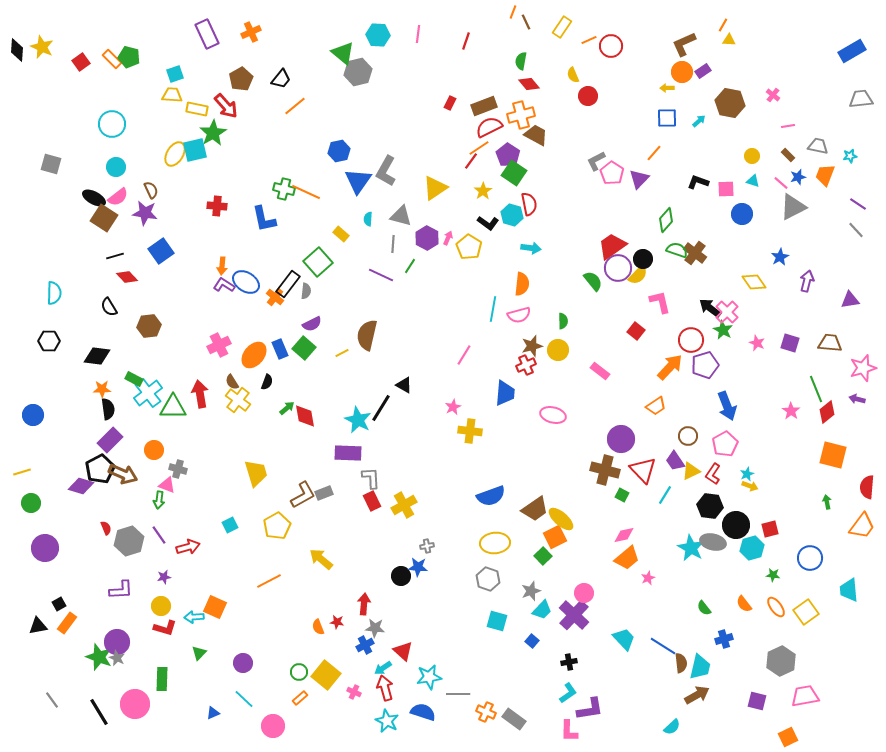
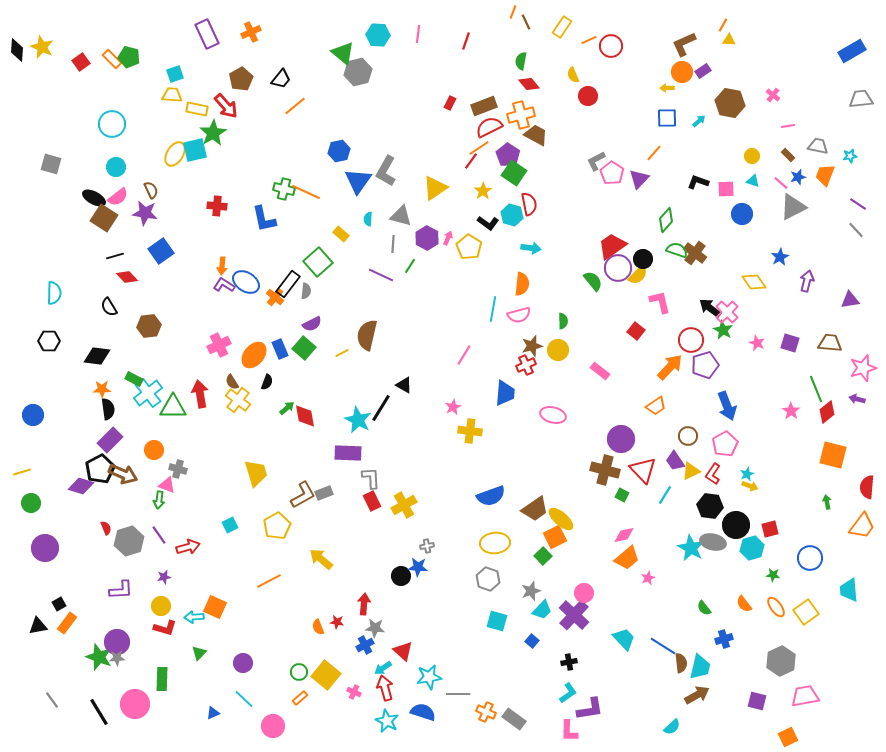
gray star at (117, 658): rotated 28 degrees counterclockwise
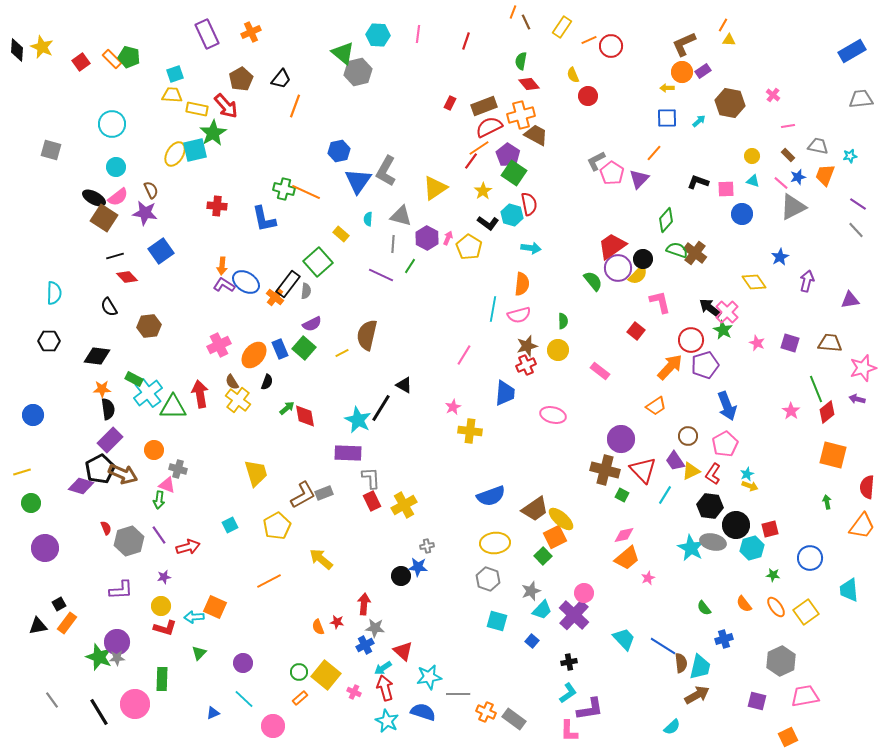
orange line at (295, 106): rotated 30 degrees counterclockwise
gray square at (51, 164): moved 14 px up
brown star at (532, 346): moved 5 px left
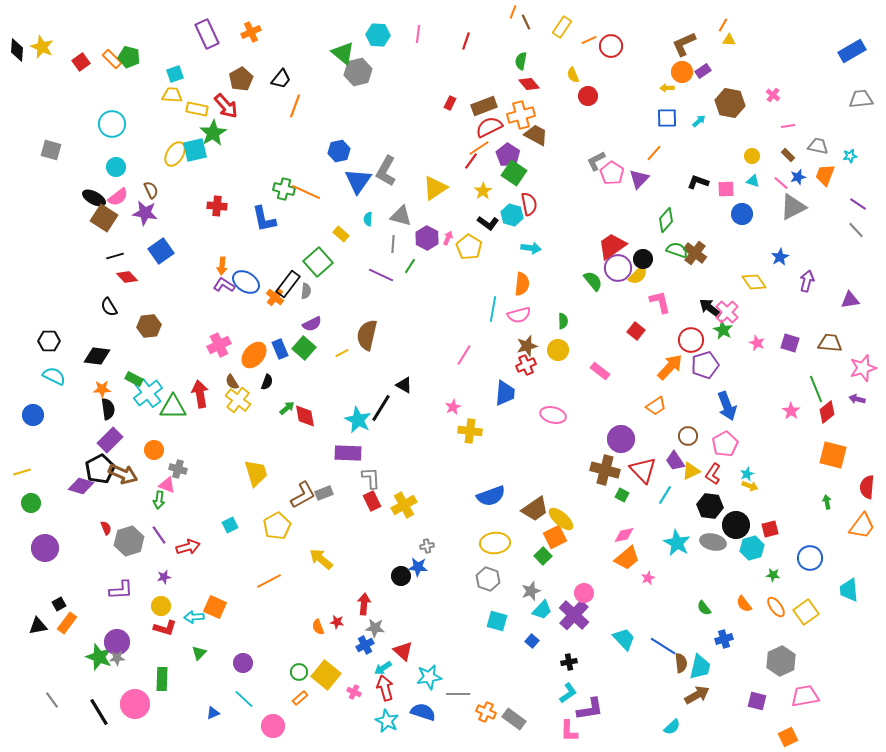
cyan semicircle at (54, 293): moved 83 px down; rotated 65 degrees counterclockwise
cyan star at (691, 548): moved 14 px left, 5 px up
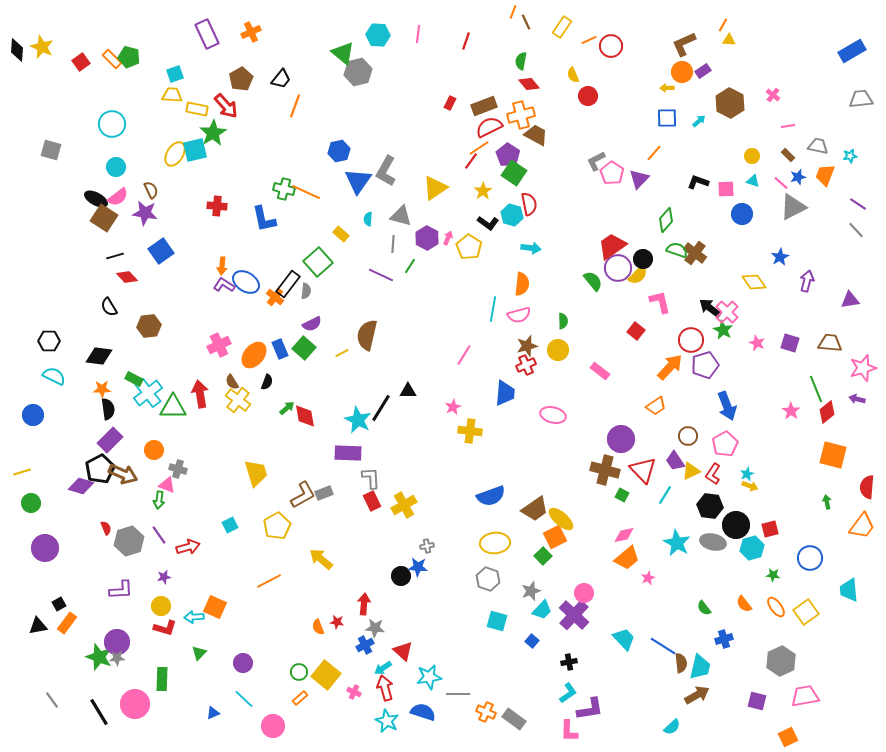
brown hexagon at (730, 103): rotated 16 degrees clockwise
black ellipse at (94, 198): moved 2 px right, 1 px down
black diamond at (97, 356): moved 2 px right
black triangle at (404, 385): moved 4 px right, 6 px down; rotated 30 degrees counterclockwise
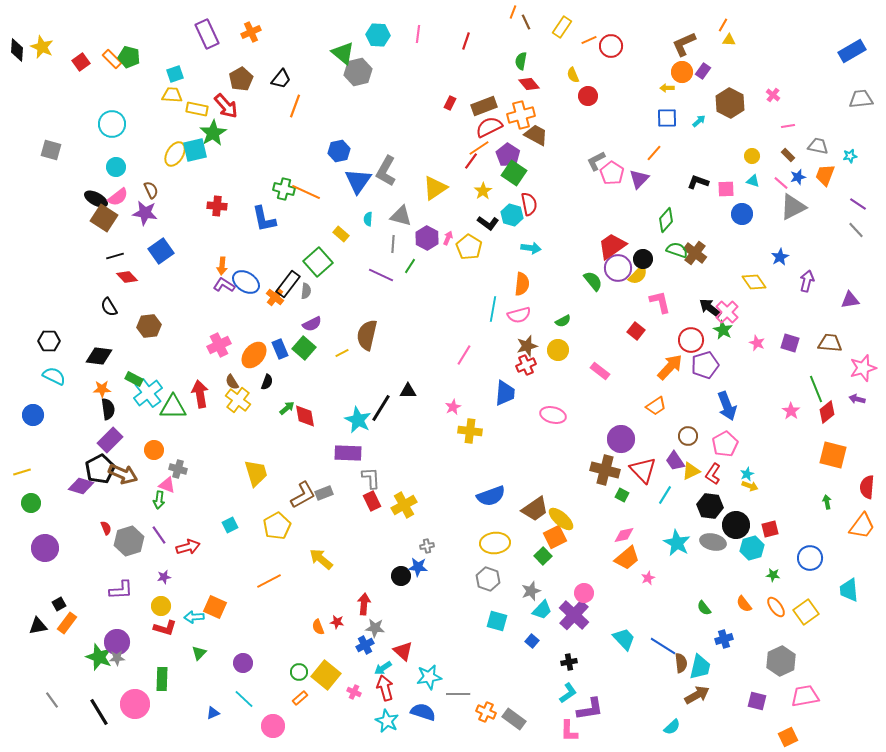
purple rectangle at (703, 71): rotated 21 degrees counterclockwise
green semicircle at (563, 321): rotated 63 degrees clockwise
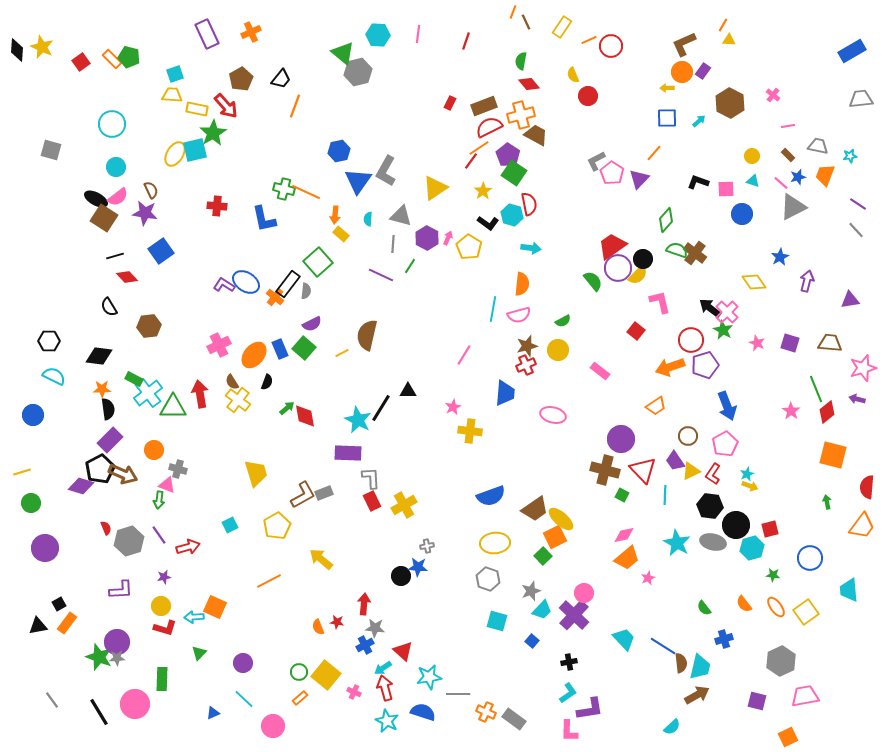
orange arrow at (222, 266): moved 113 px right, 51 px up
orange arrow at (670, 367): rotated 152 degrees counterclockwise
cyan line at (665, 495): rotated 30 degrees counterclockwise
